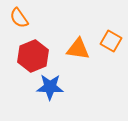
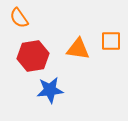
orange square: rotated 30 degrees counterclockwise
red hexagon: rotated 12 degrees clockwise
blue star: moved 3 px down; rotated 8 degrees counterclockwise
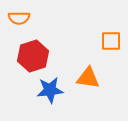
orange semicircle: rotated 55 degrees counterclockwise
orange triangle: moved 10 px right, 29 px down
red hexagon: rotated 8 degrees counterclockwise
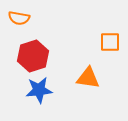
orange semicircle: rotated 10 degrees clockwise
orange square: moved 1 px left, 1 px down
blue star: moved 11 px left
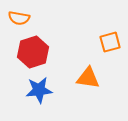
orange square: rotated 15 degrees counterclockwise
red hexagon: moved 4 px up
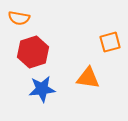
blue star: moved 3 px right, 1 px up
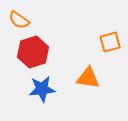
orange semicircle: moved 2 px down; rotated 25 degrees clockwise
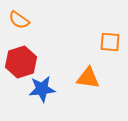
orange square: rotated 20 degrees clockwise
red hexagon: moved 12 px left, 10 px down
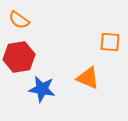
red hexagon: moved 2 px left, 5 px up; rotated 8 degrees clockwise
orange triangle: rotated 15 degrees clockwise
blue star: rotated 16 degrees clockwise
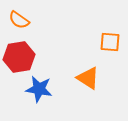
orange triangle: rotated 10 degrees clockwise
blue star: moved 3 px left
